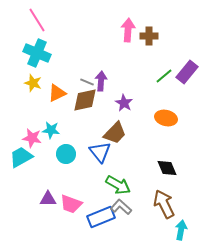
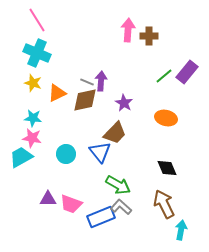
cyan star: moved 18 px left, 12 px up
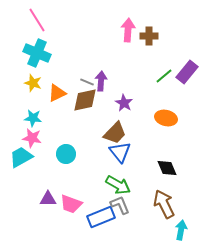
blue triangle: moved 20 px right
gray L-shape: moved 1 px left, 2 px up; rotated 25 degrees clockwise
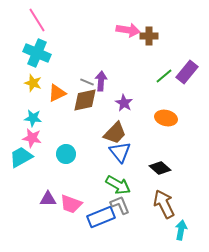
pink arrow: rotated 95 degrees clockwise
black diamond: moved 7 px left; rotated 25 degrees counterclockwise
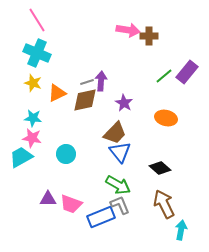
gray line: rotated 40 degrees counterclockwise
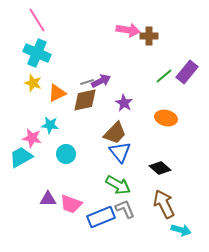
purple arrow: rotated 60 degrees clockwise
cyan star: moved 17 px right, 7 px down
gray L-shape: moved 5 px right, 4 px down
cyan arrow: rotated 96 degrees clockwise
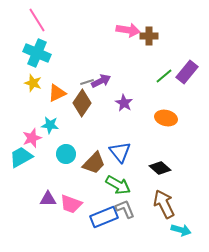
brown diamond: moved 3 px left, 3 px down; rotated 44 degrees counterclockwise
brown trapezoid: moved 21 px left, 30 px down
pink star: rotated 30 degrees counterclockwise
blue rectangle: moved 3 px right
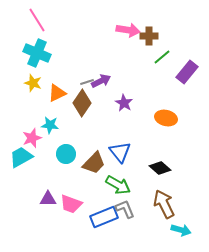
green line: moved 2 px left, 19 px up
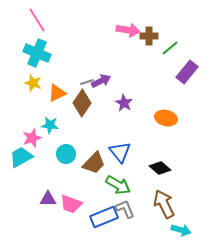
green line: moved 8 px right, 9 px up
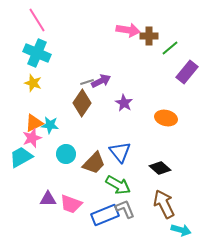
orange triangle: moved 23 px left, 30 px down
blue rectangle: moved 1 px right, 2 px up
